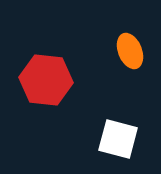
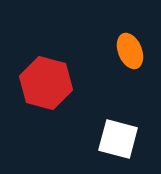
red hexagon: moved 3 px down; rotated 9 degrees clockwise
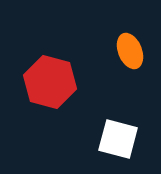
red hexagon: moved 4 px right, 1 px up
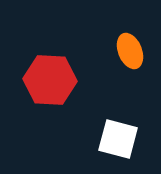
red hexagon: moved 2 px up; rotated 12 degrees counterclockwise
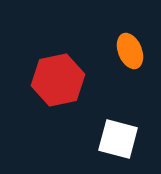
red hexagon: moved 8 px right; rotated 15 degrees counterclockwise
